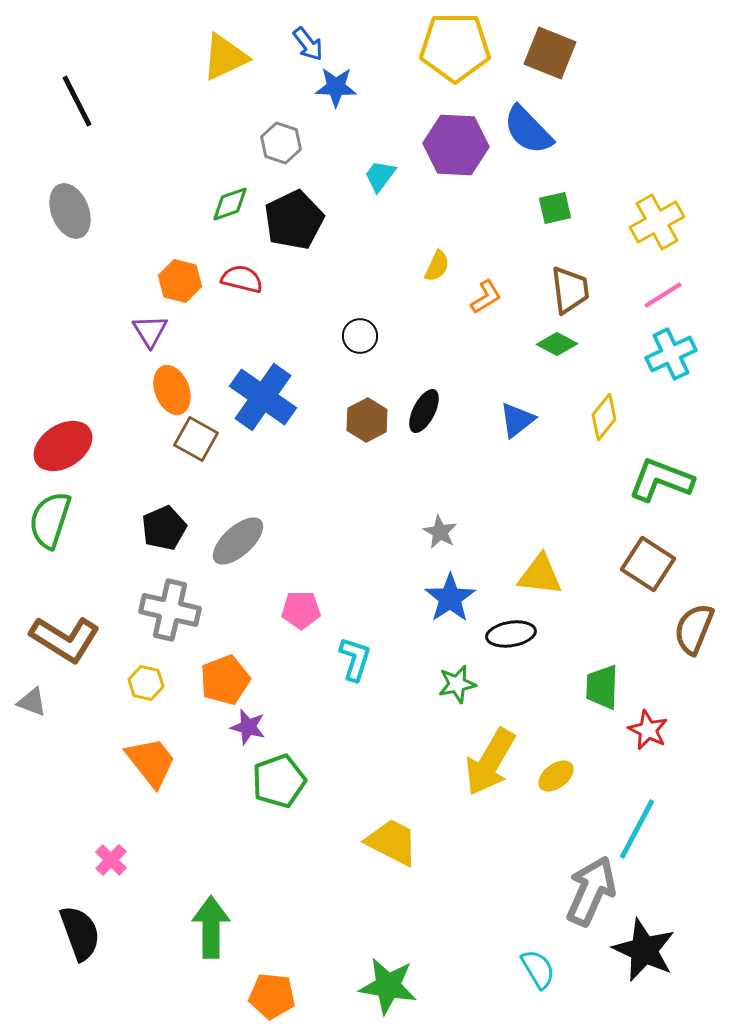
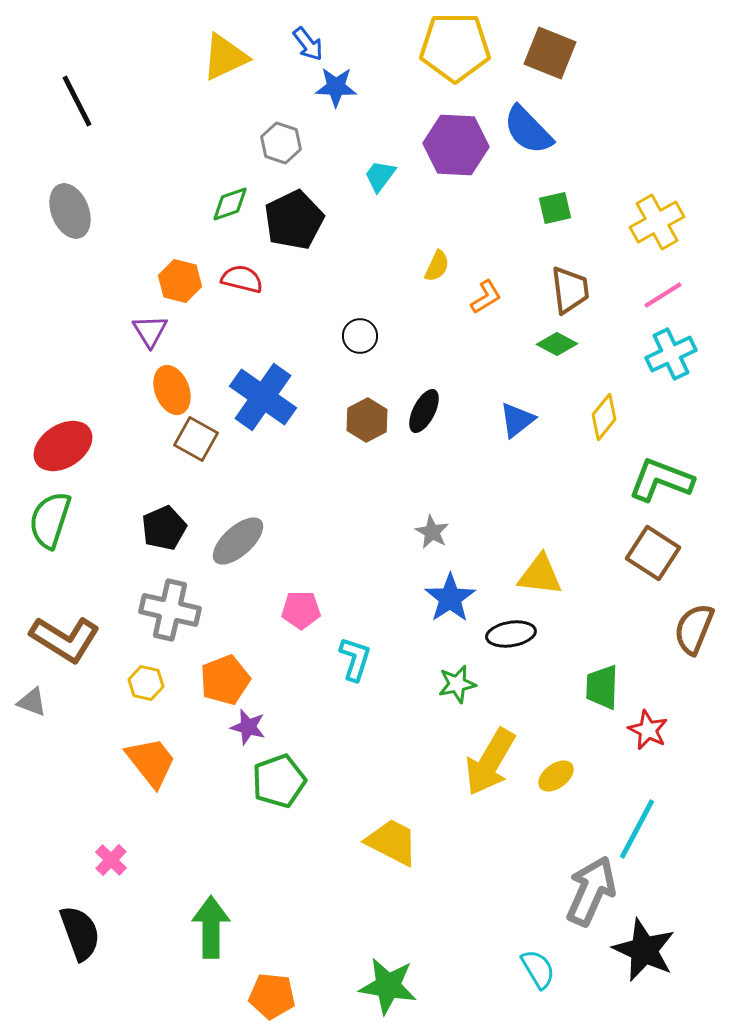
gray star at (440, 532): moved 8 px left
brown square at (648, 564): moved 5 px right, 11 px up
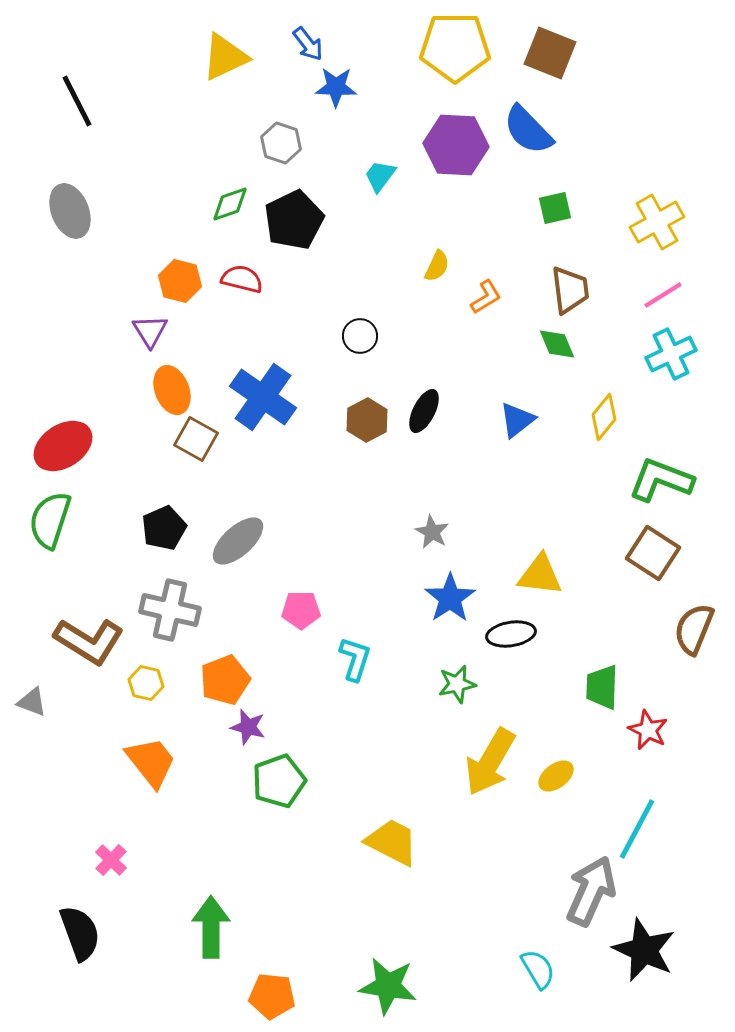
green diamond at (557, 344): rotated 39 degrees clockwise
brown L-shape at (65, 639): moved 24 px right, 2 px down
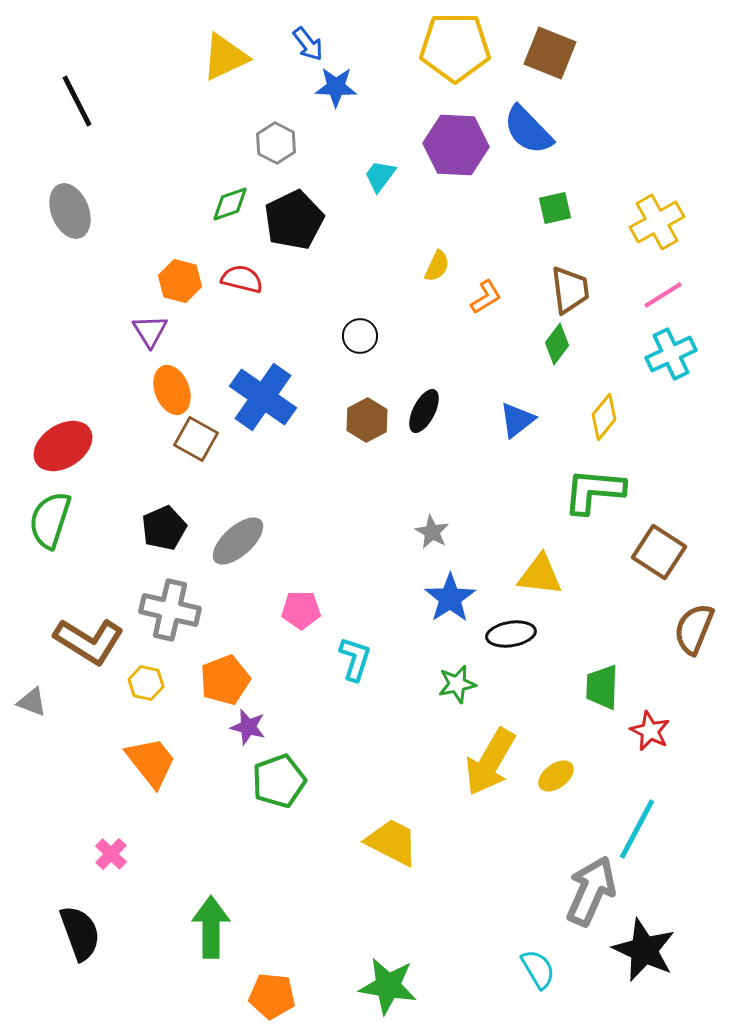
gray hexagon at (281, 143): moved 5 px left; rotated 9 degrees clockwise
green diamond at (557, 344): rotated 60 degrees clockwise
green L-shape at (661, 480): moved 67 px left, 11 px down; rotated 16 degrees counterclockwise
brown square at (653, 553): moved 6 px right, 1 px up
red star at (648, 730): moved 2 px right, 1 px down
pink cross at (111, 860): moved 6 px up
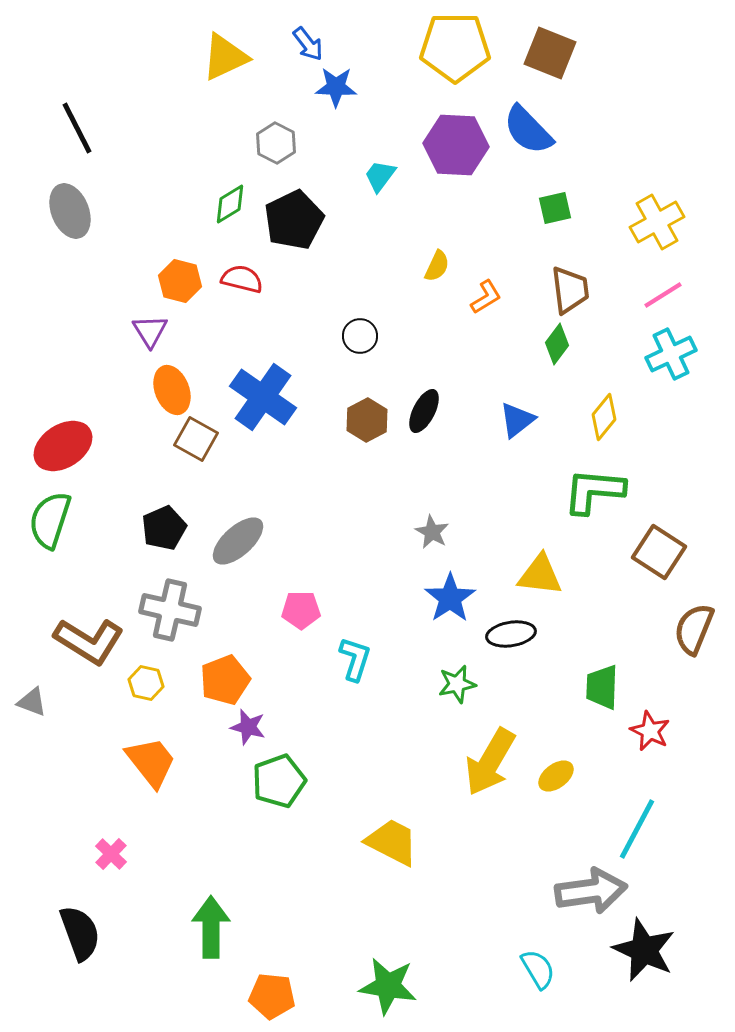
black line at (77, 101): moved 27 px down
green diamond at (230, 204): rotated 12 degrees counterclockwise
gray arrow at (591, 891): rotated 58 degrees clockwise
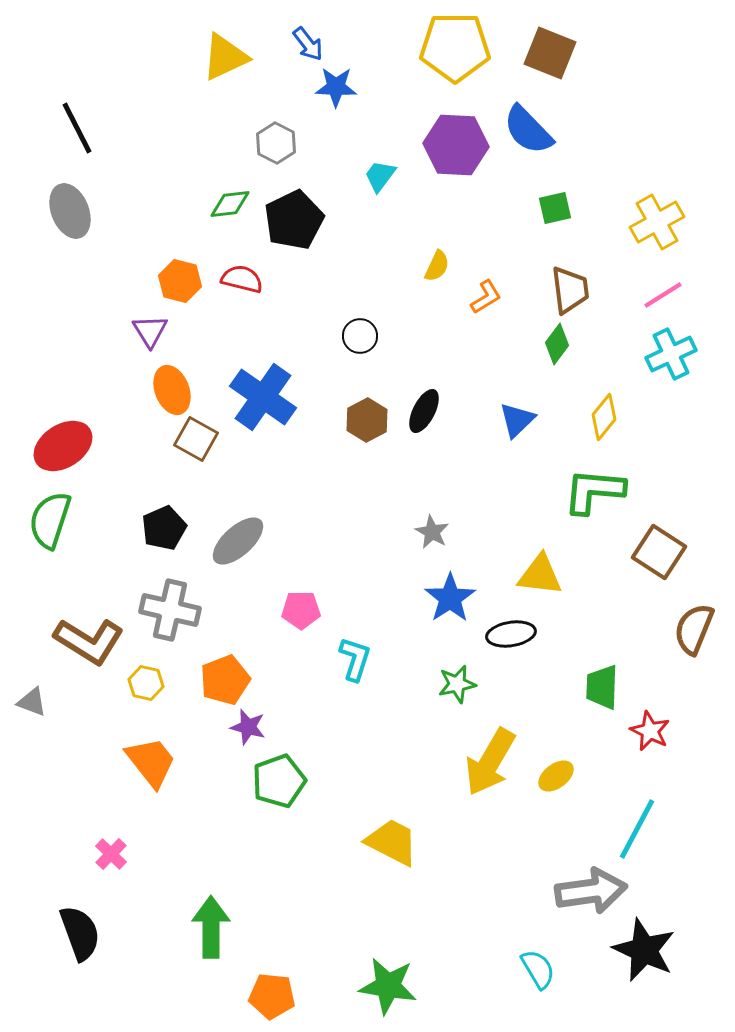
green diamond at (230, 204): rotated 24 degrees clockwise
blue triangle at (517, 420): rotated 6 degrees counterclockwise
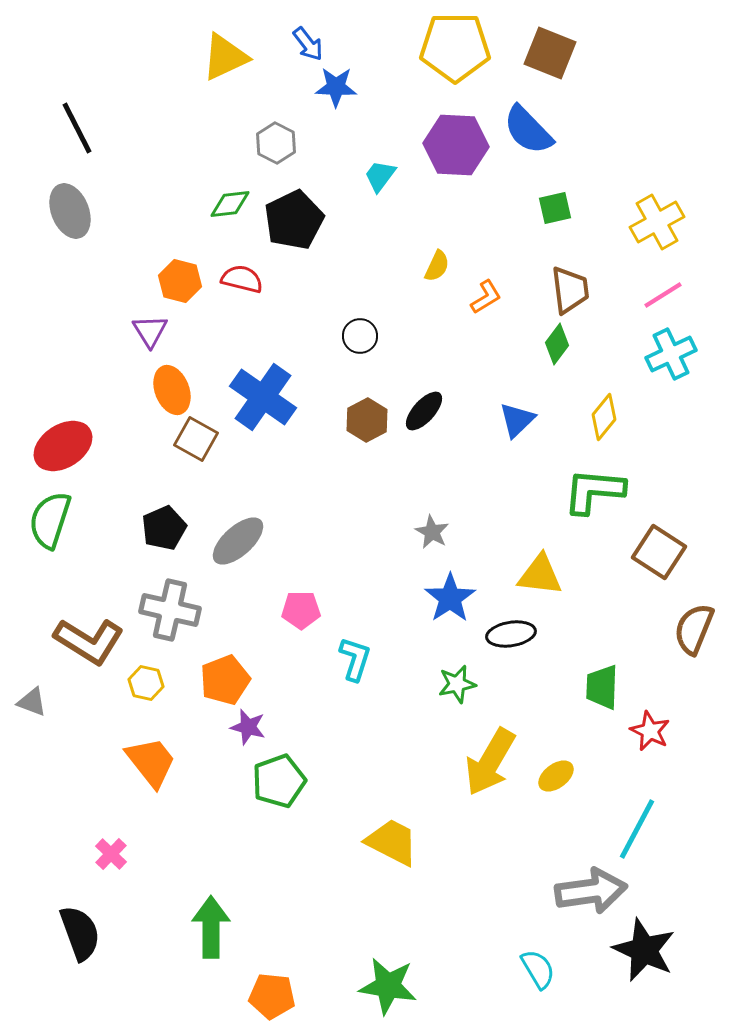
black ellipse at (424, 411): rotated 15 degrees clockwise
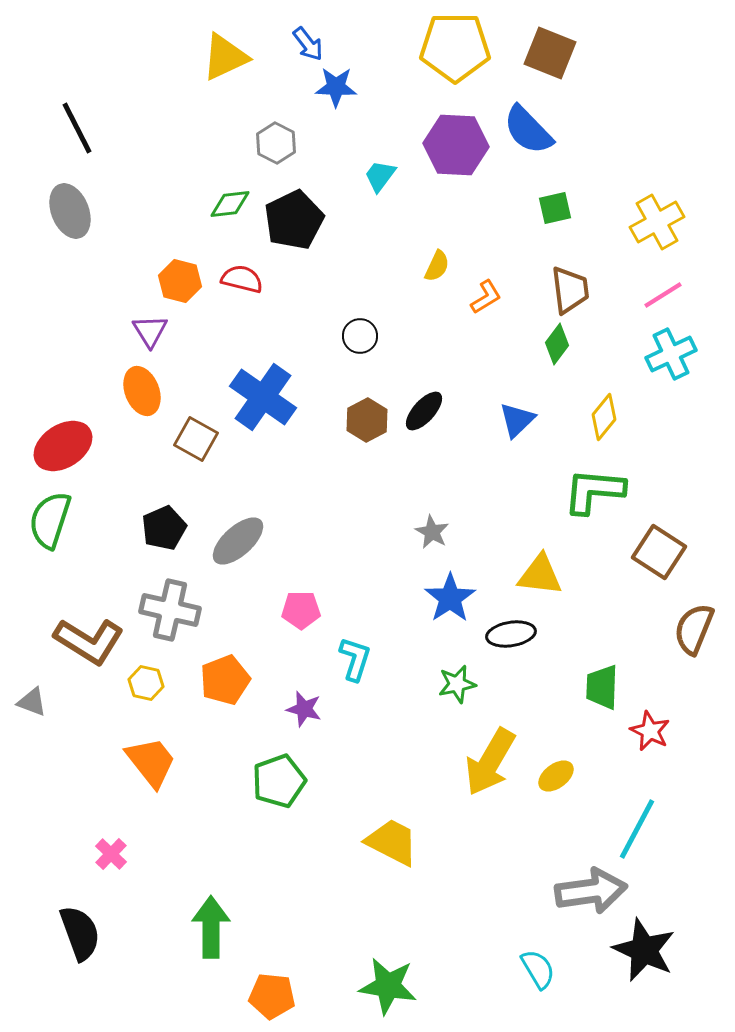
orange ellipse at (172, 390): moved 30 px left, 1 px down
purple star at (248, 727): moved 56 px right, 18 px up
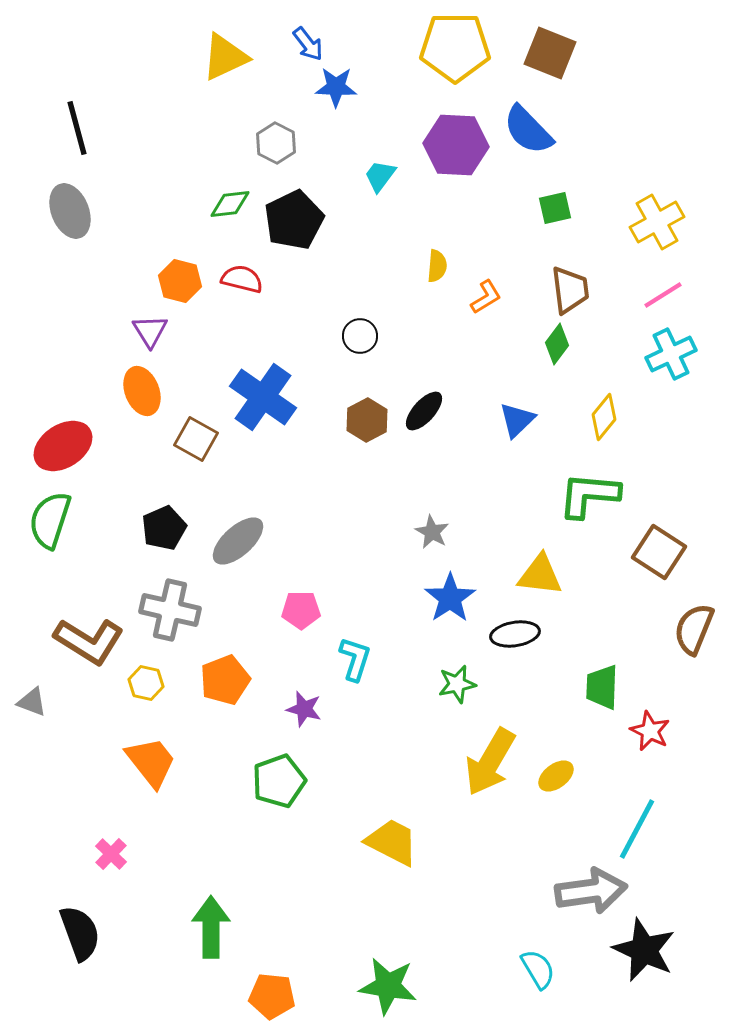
black line at (77, 128): rotated 12 degrees clockwise
yellow semicircle at (437, 266): rotated 20 degrees counterclockwise
green L-shape at (594, 491): moved 5 px left, 4 px down
black ellipse at (511, 634): moved 4 px right
